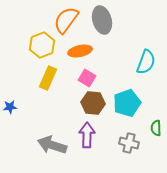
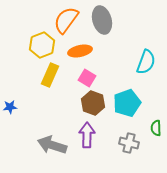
yellow rectangle: moved 2 px right, 3 px up
brown hexagon: rotated 15 degrees clockwise
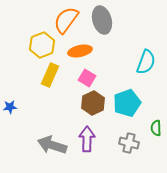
brown hexagon: rotated 15 degrees clockwise
purple arrow: moved 4 px down
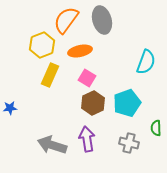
blue star: moved 1 px down
purple arrow: rotated 10 degrees counterclockwise
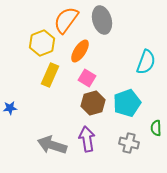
yellow hexagon: moved 2 px up
orange ellipse: rotated 45 degrees counterclockwise
brown hexagon: rotated 10 degrees clockwise
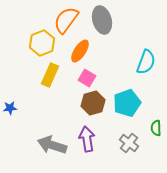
gray cross: rotated 24 degrees clockwise
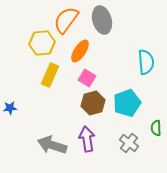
yellow hexagon: rotated 15 degrees clockwise
cyan semicircle: rotated 25 degrees counterclockwise
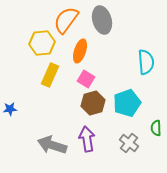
orange ellipse: rotated 15 degrees counterclockwise
pink square: moved 1 px left, 1 px down
blue star: moved 1 px down
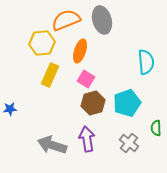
orange semicircle: rotated 32 degrees clockwise
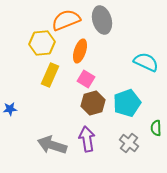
cyan semicircle: rotated 60 degrees counterclockwise
